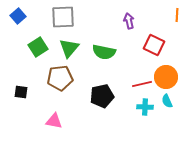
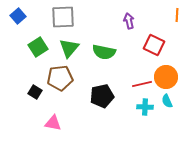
black square: moved 14 px right; rotated 24 degrees clockwise
pink triangle: moved 1 px left, 2 px down
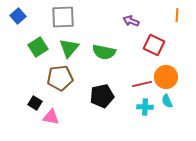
purple arrow: moved 2 px right; rotated 56 degrees counterclockwise
black square: moved 11 px down
pink triangle: moved 2 px left, 6 px up
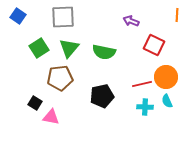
blue square: rotated 14 degrees counterclockwise
green square: moved 1 px right, 1 px down
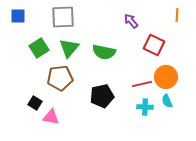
blue square: rotated 35 degrees counterclockwise
purple arrow: rotated 28 degrees clockwise
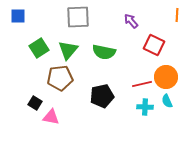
gray square: moved 15 px right
green triangle: moved 1 px left, 2 px down
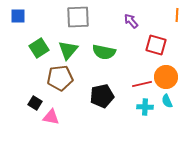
red square: moved 2 px right; rotated 10 degrees counterclockwise
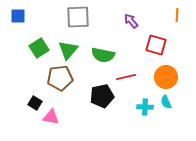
green semicircle: moved 1 px left, 3 px down
red line: moved 16 px left, 7 px up
cyan semicircle: moved 1 px left, 1 px down
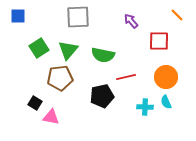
orange line: rotated 48 degrees counterclockwise
red square: moved 3 px right, 4 px up; rotated 15 degrees counterclockwise
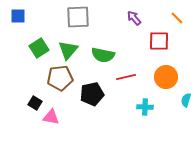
orange line: moved 3 px down
purple arrow: moved 3 px right, 3 px up
black pentagon: moved 10 px left, 2 px up
cyan semicircle: moved 20 px right, 2 px up; rotated 40 degrees clockwise
